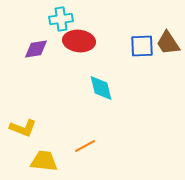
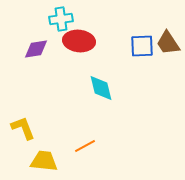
yellow L-shape: rotated 132 degrees counterclockwise
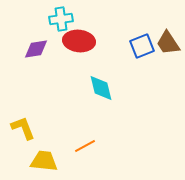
blue square: rotated 20 degrees counterclockwise
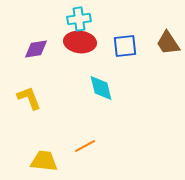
cyan cross: moved 18 px right
red ellipse: moved 1 px right, 1 px down
blue square: moved 17 px left; rotated 15 degrees clockwise
yellow L-shape: moved 6 px right, 30 px up
